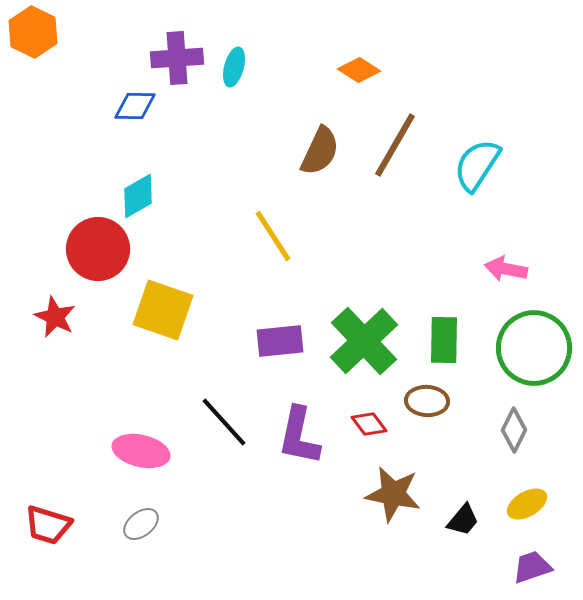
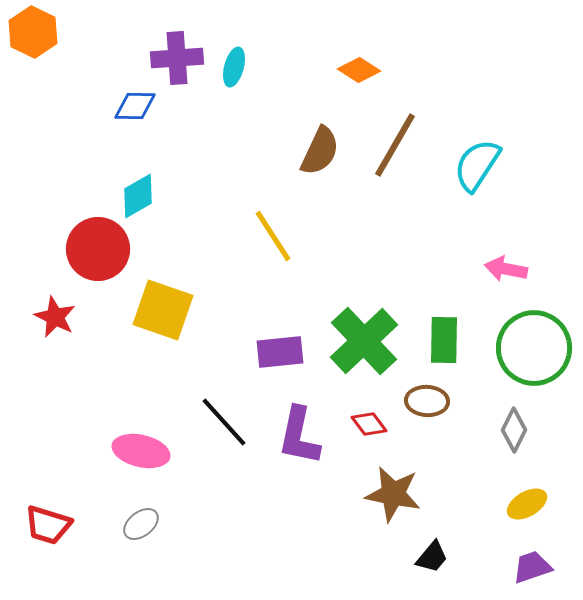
purple rectangle: moved 11 px down
black trapezoid: moved 31 px left, 37 px down
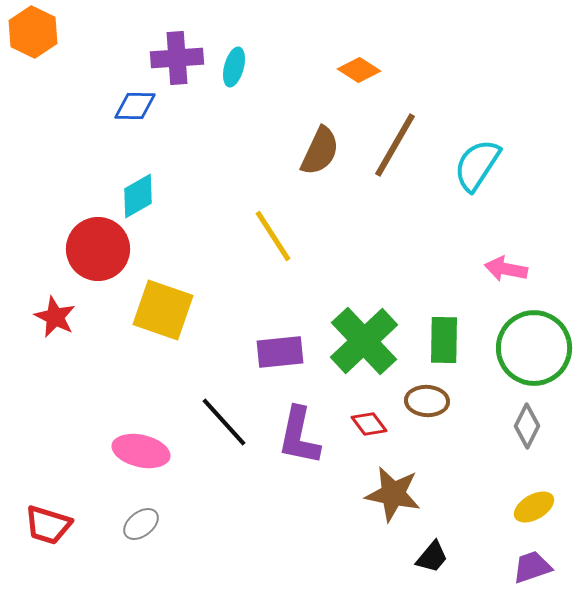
gray diamond: moved 13 px right, 4 px up
yellow ellipse: moved 7 px right, 3 px down
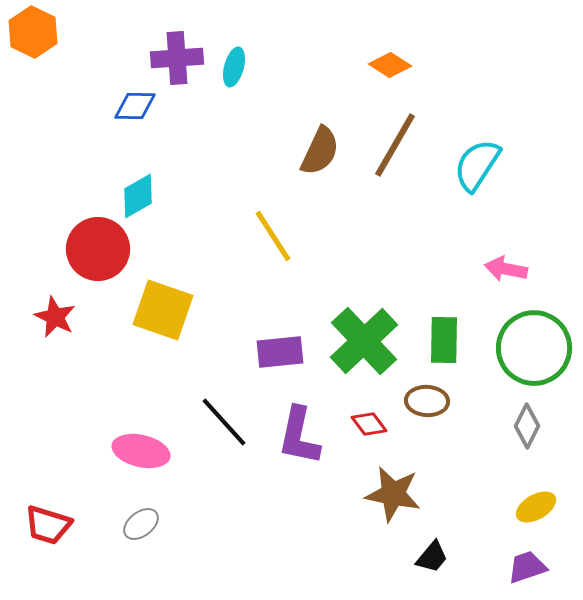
orange diamond: moved 31 px right, 5 px up
yellow ellipse: moved 2 px right
purple trapezoid: moved 5 px left
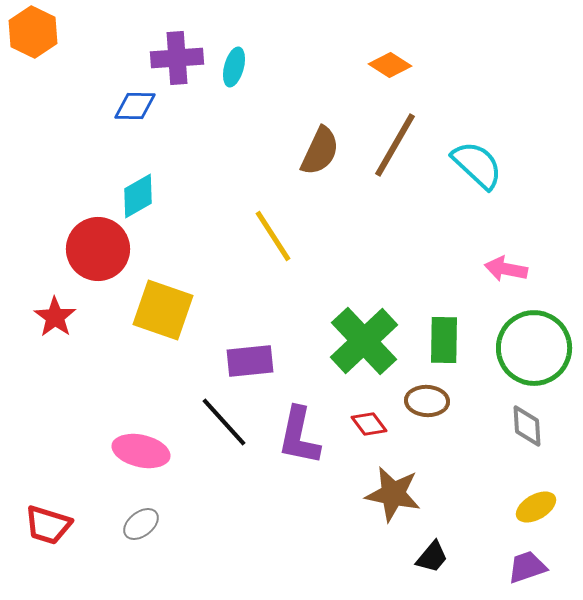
cyan semicircle: rotated 100 degrees clockwise
red star: rotated 9 degrees clockwise
purple rectangle: moved 30 px left, 9 px down
gray diamond: rotated 30 degrees counterclockwise
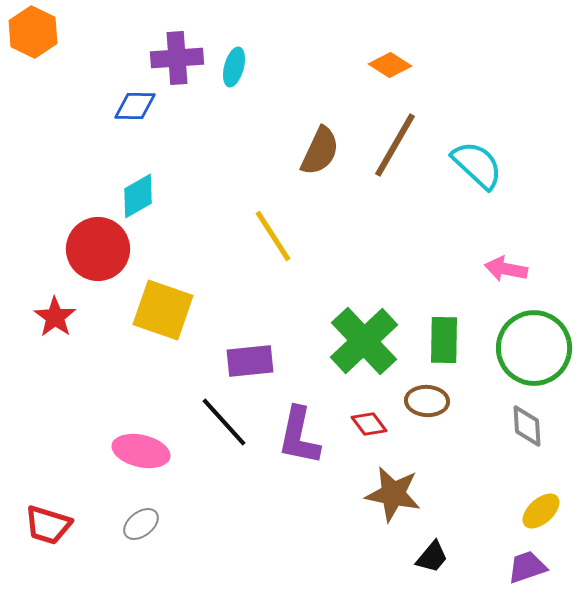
yellow ellipse: moved 5 px right, 4 px down; rotated 12 degrees counterclockwise
